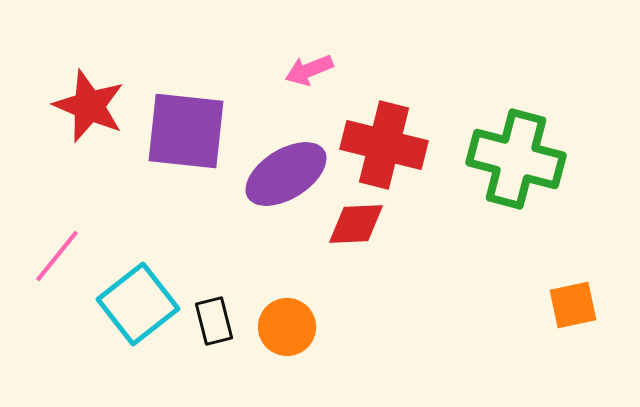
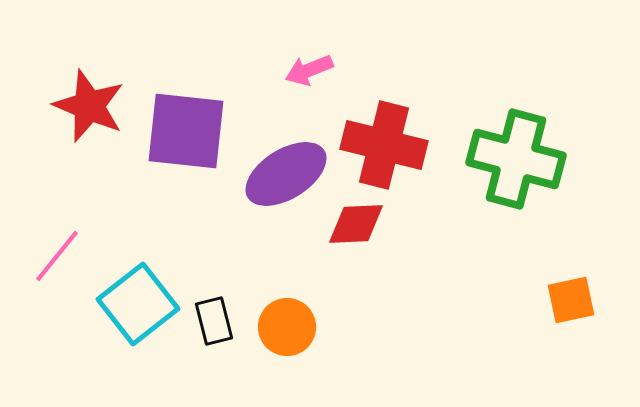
orange square: moved 2 px left, 5 px up
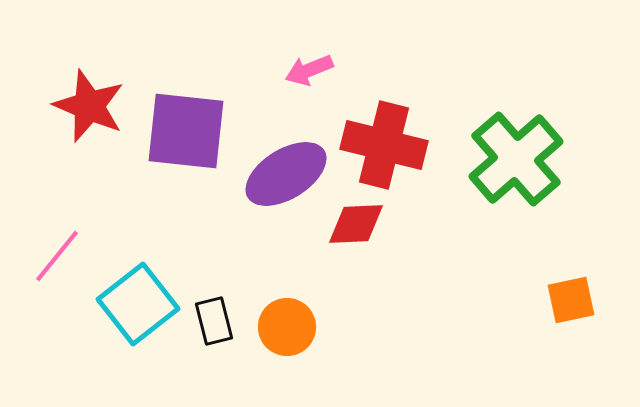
green cross: rotated 34 degrees clockwise
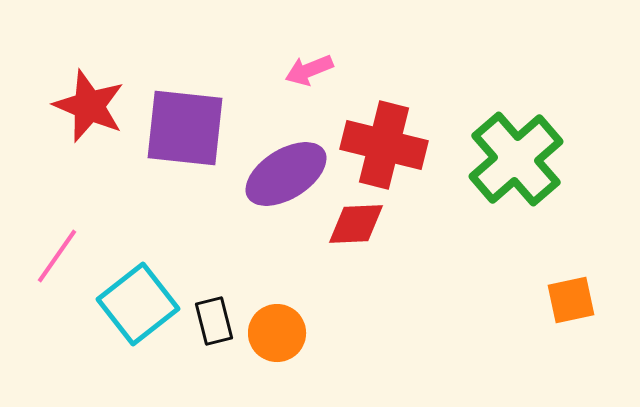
purple square: moved 1 px left, 3 px up
pink line: rotated 4 degrees counterclockwise
orange circle: moved 10 px left, 6 px down
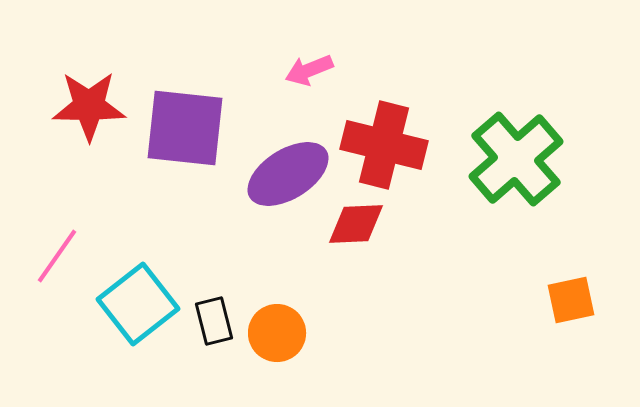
red star: rotated 22 degrees counterclockwise
purple ellipse: moved 2 px right
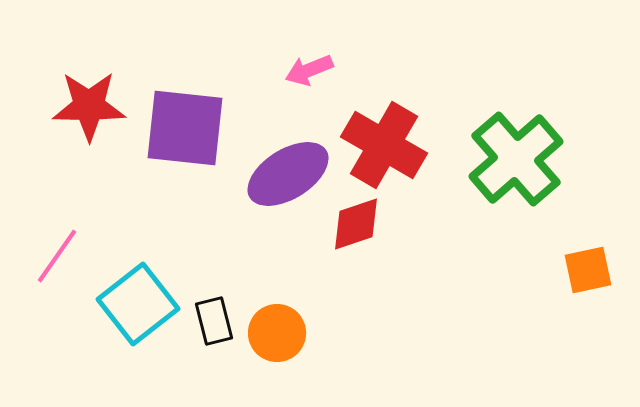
red cross: rotated 16 degrees clockwise
red diamond: rotated 16 degrees counterclockwise
orange square: moved 17 px right, 30 px up
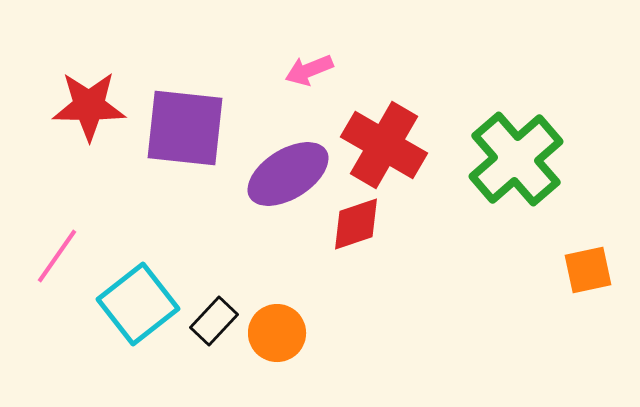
black rectangle: rotated 57 degrees clockwise
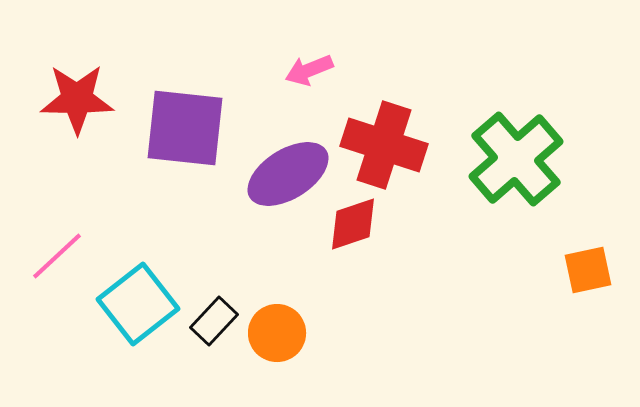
red star: moved 12 px left, 7 px up
red cross: rotated 12 degrees counterclockwise
red diamond: moved 3 px left
pink line: rotated 12 degrees clockwise
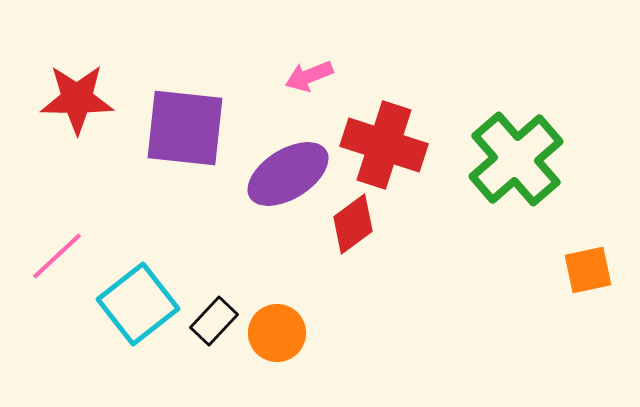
pink arrow: moved 6 px down
red diamond: rotated 18 degrees counterclockwise
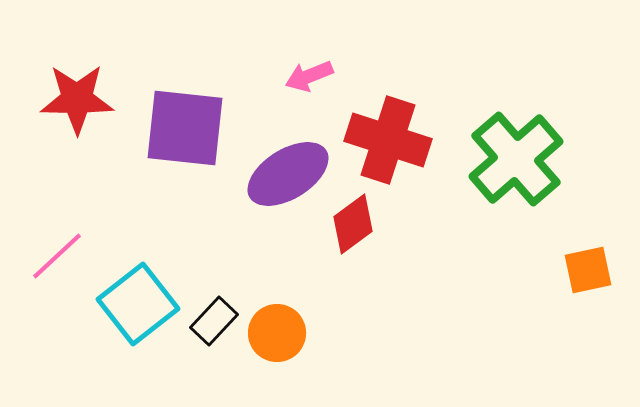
red cross: moved 4 px right, 5 px up
